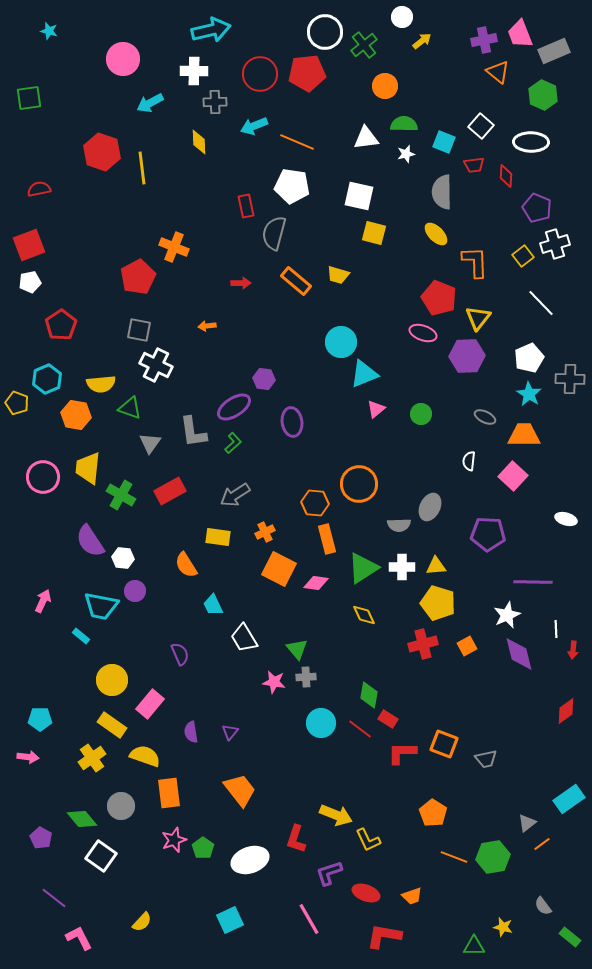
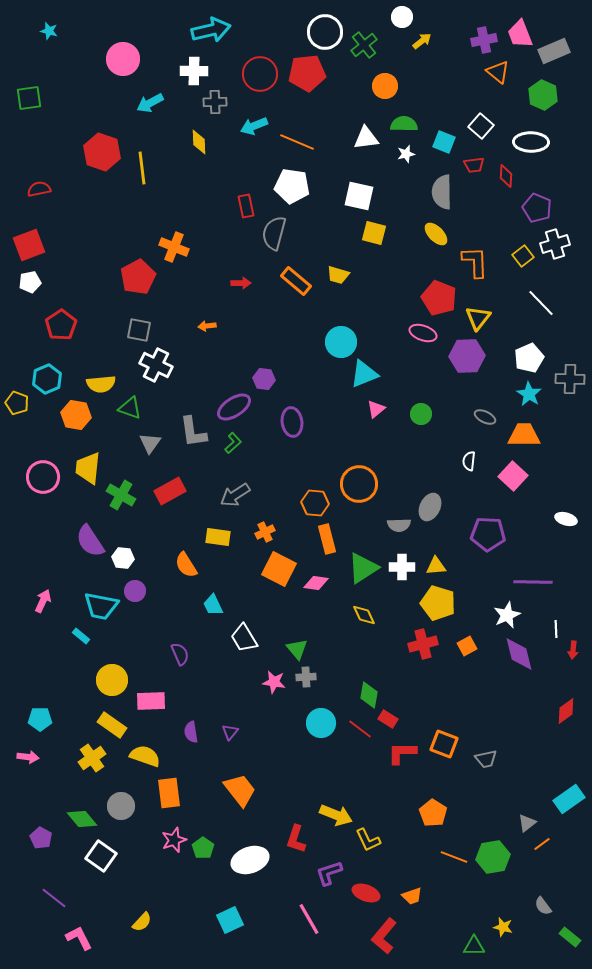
pink rectangle at (150, 704): moved 1 px right, 3 px up; rotated 48 degrees clockwise
red L-shape at (384, 936): rotated 60 degrees counterclockwise
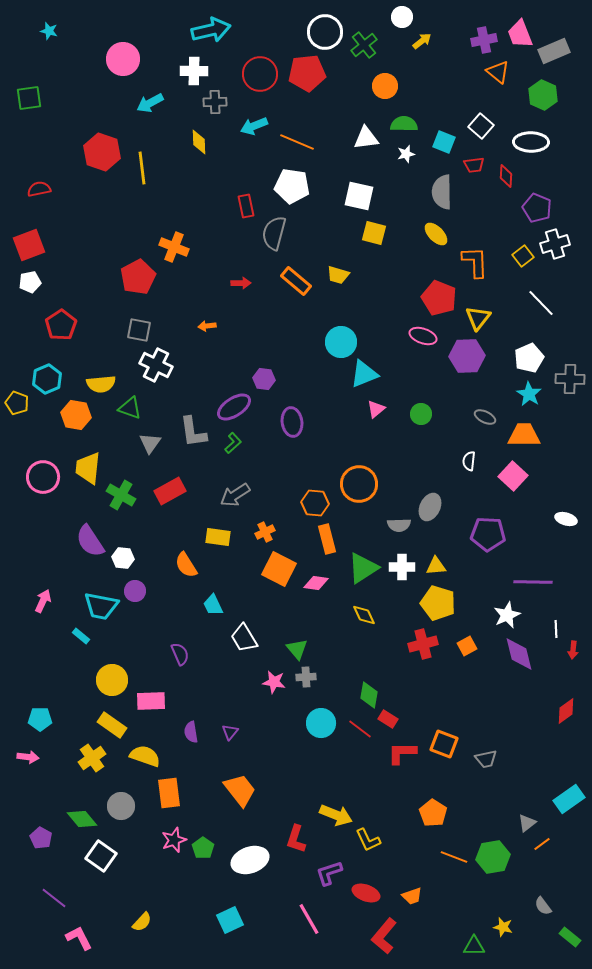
pink ellipse at (423, 333): moved 3 px down
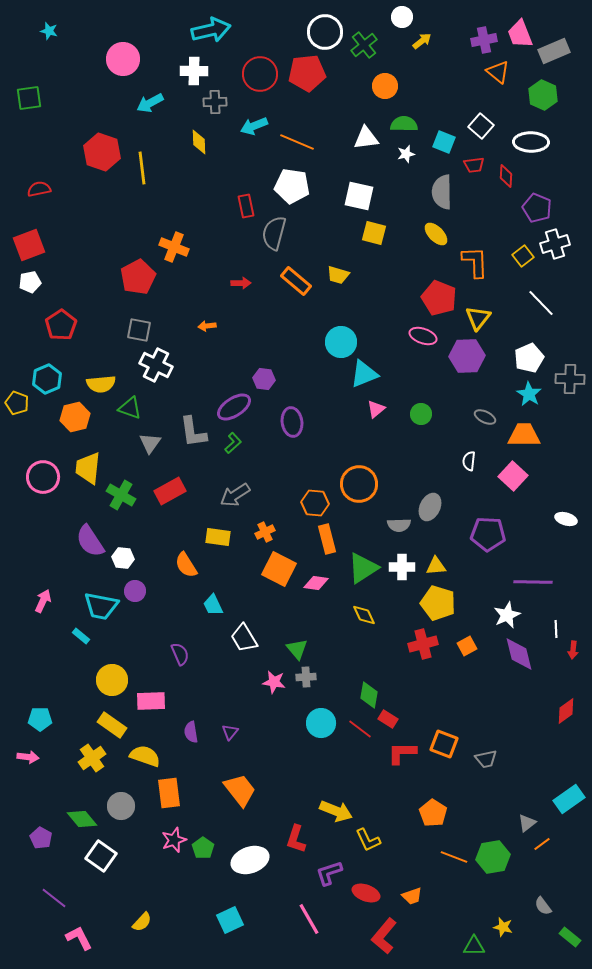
orange hexagon at (76, 415): moved 1 px left, 2 px down; rotated 24 degrees counterclockwise
yellow arrow at (336, 815): moved 4 px up
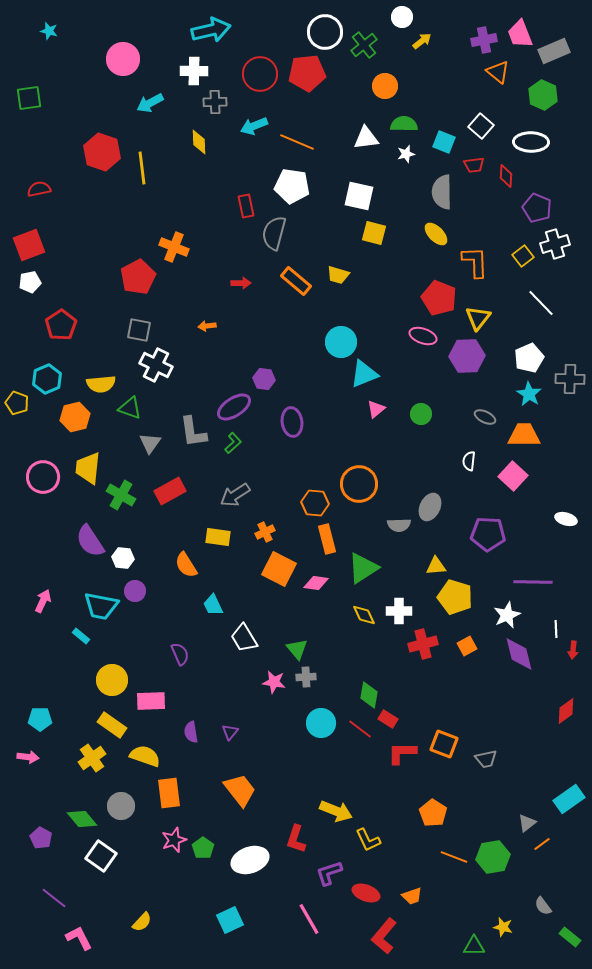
white cross at (402, 567): moved 3 px left, 44 px down
yellow pentagon at (438, 603): moved 17 px right, 6 px up
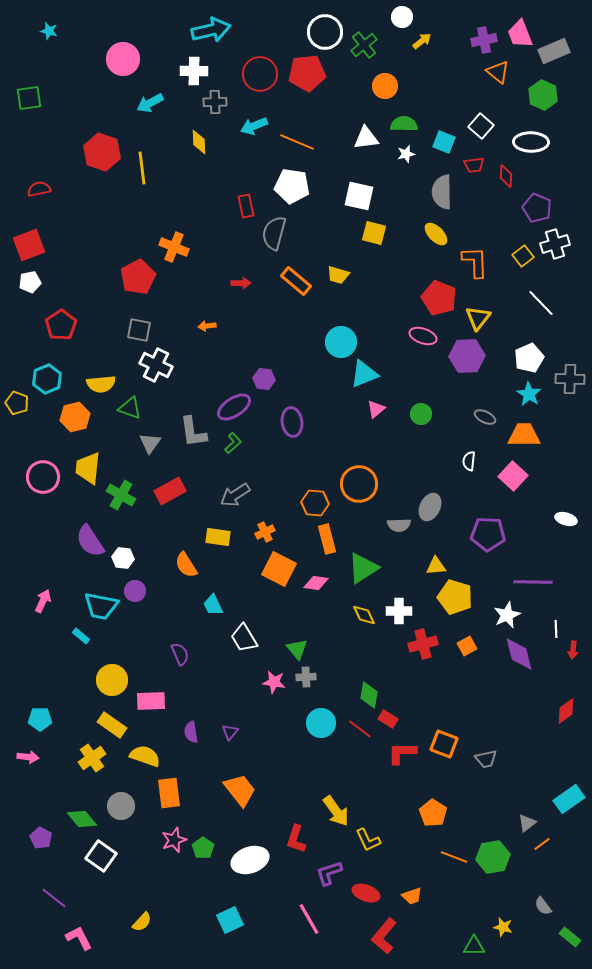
yellow arrow at (336, 811): rotated 32 degrees clockwise
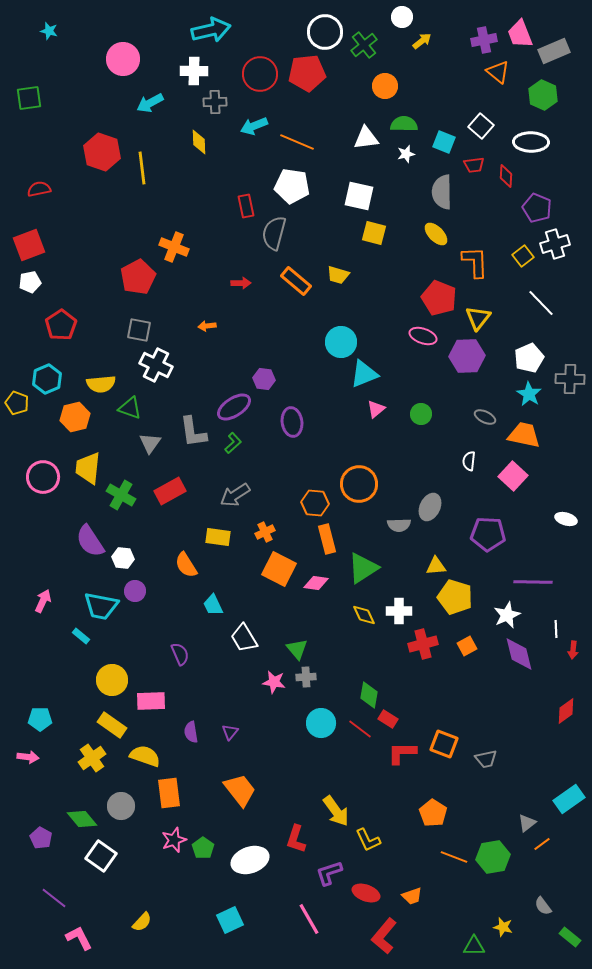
orange trapezoid at (524, 435): rotated 12 degrees clockwise
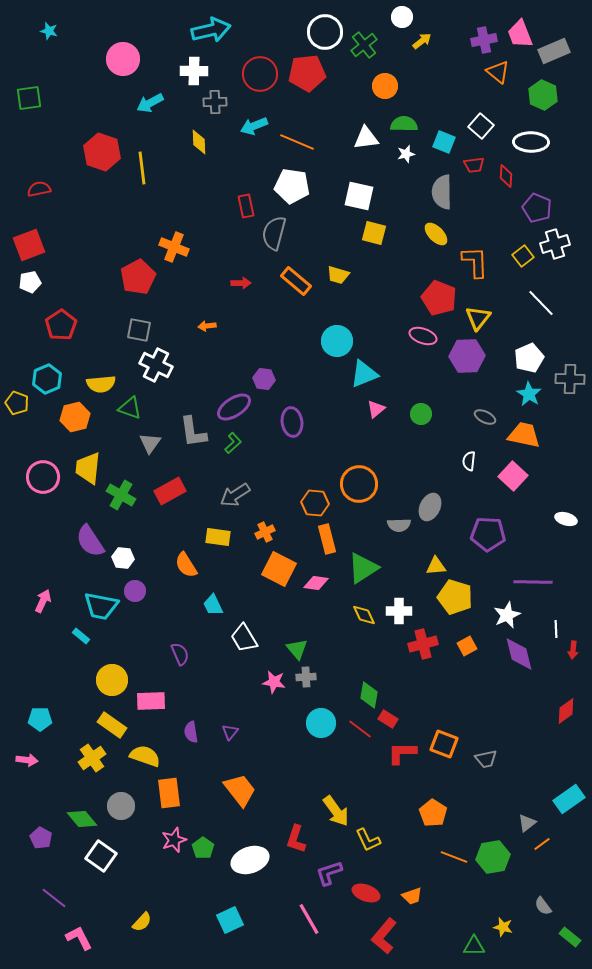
cyan circle at (341, 342): moved 4 px left, 1 px up
pink arrow at (28, 757): moved 1 px left, 3 px down
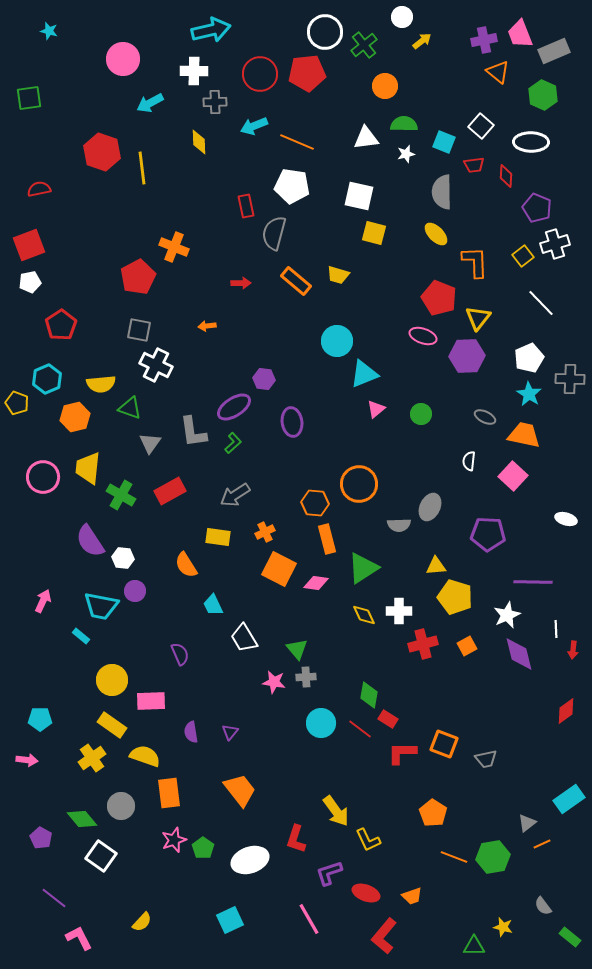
orange line at (542, 844): rotated 12 degrees clockwise
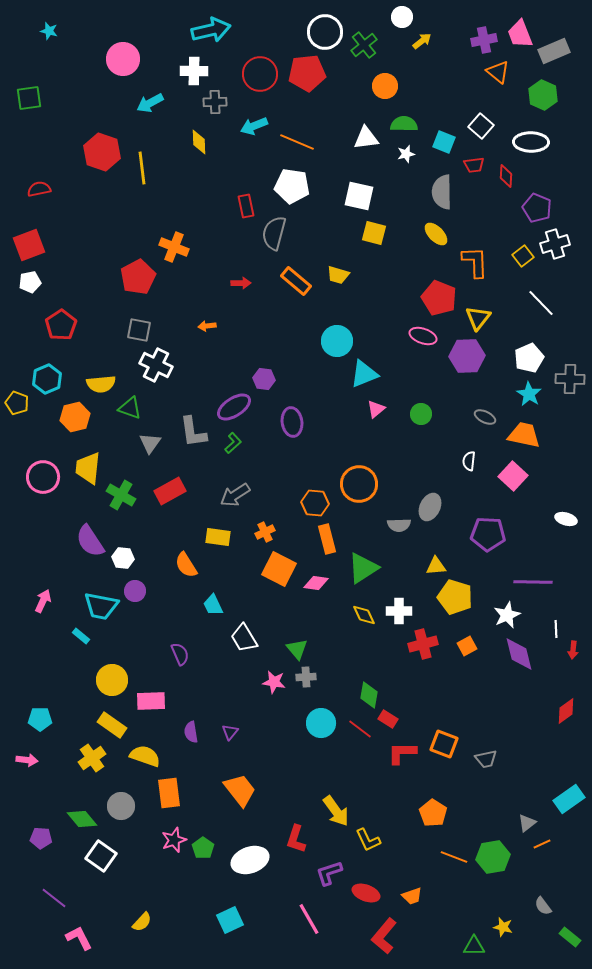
purple pentagon at (41, 838): rotated 25 degrees counterclockwise
